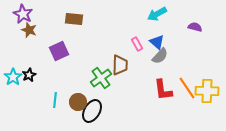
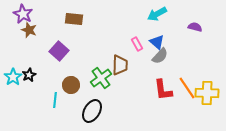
purple square: rotated 24 degrees counterclockwise
yellow cross: moved 2 px down
brown circle: moved 7 px left, 17 px up
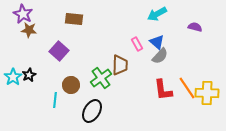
brown star: rotated 14 degrees counterclockwise
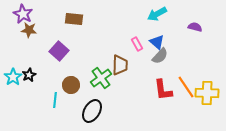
orange line: moved 1 px left, 1 px up
